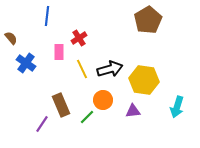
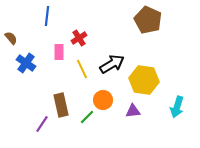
brown pentagon: rotated 16 degrees counterclockwise
black arrow: moved 2 px right, 5 px up; rotated 15 degrees counterclockwise
brown rectangle: rotated 10 degrees clockwise
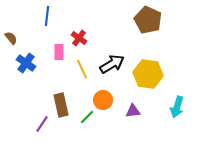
red cross: rotated 21 degrees counterclockwise
yellow hexagon: moved 4 px right, 6 px up
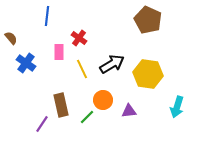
purple triangle: moved 4 px left
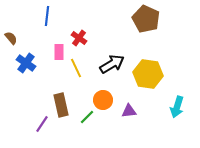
brown pentagon: moved 2 px left, 1 px up
yellow line: moved 6 px left, 1 px up
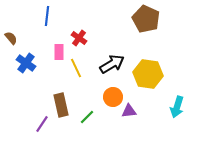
orange circle: moved 10 px right, 3 px up
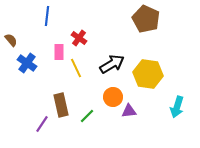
brown semicircle: moved 2 px down
blue cross: moved 1 px right
green line: moved 1 px up
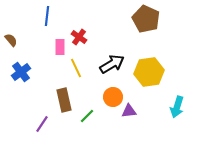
red cross: moved 1 px up
pink rectangle: moved 1 px right, 5 px up
blue cross: moved 6 px left, 9 px down; rotated 18 degrees clockwise
yellow hexagon: moved 1 px right, 2 px up; rotated 16 degrees counterclockwise
brown rectangle: moved 3 px right, 5 px up
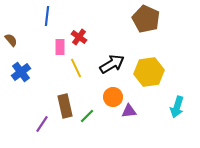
brown rectangle: moved 1 px right, 6 px down
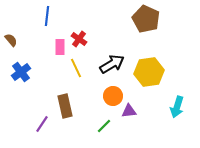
red cross: moved 2 px down
orange circle: moved 1 px up
green line: moved 17 px right, 10 px down
